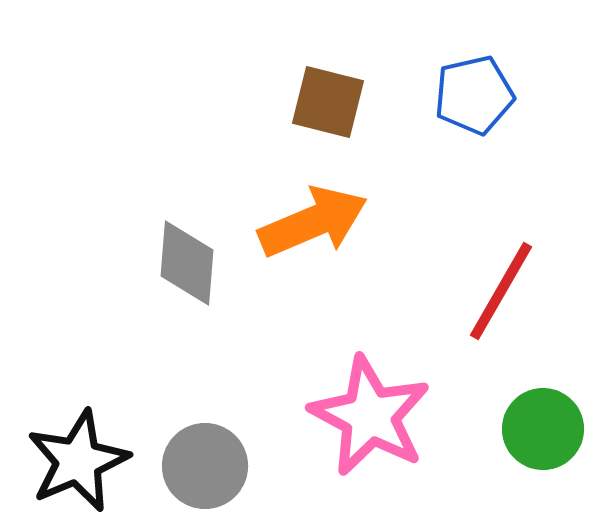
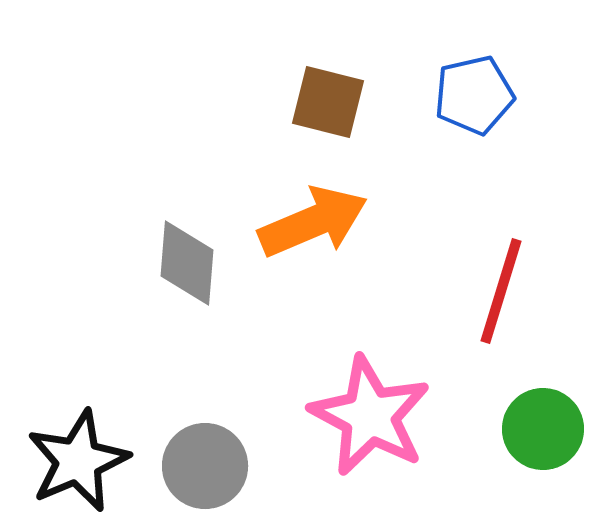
red line: rotated 13 degrees counterclockwise
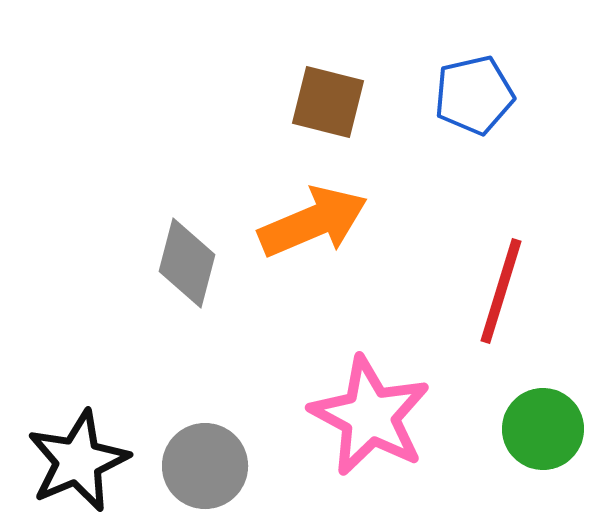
gray diamond: rotated 10 degrees clockwise
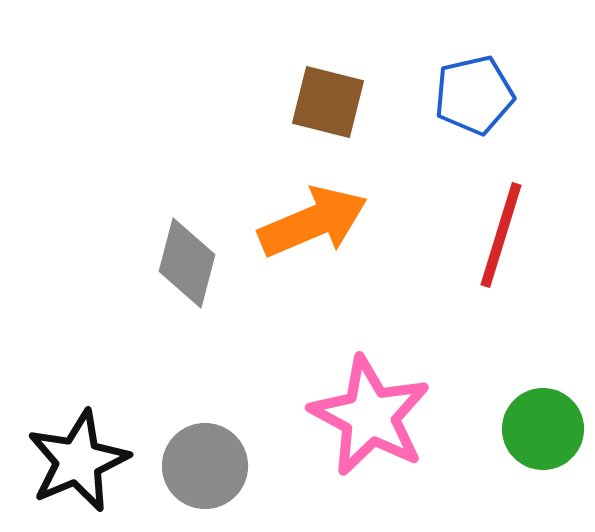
red line: moved 56 px up
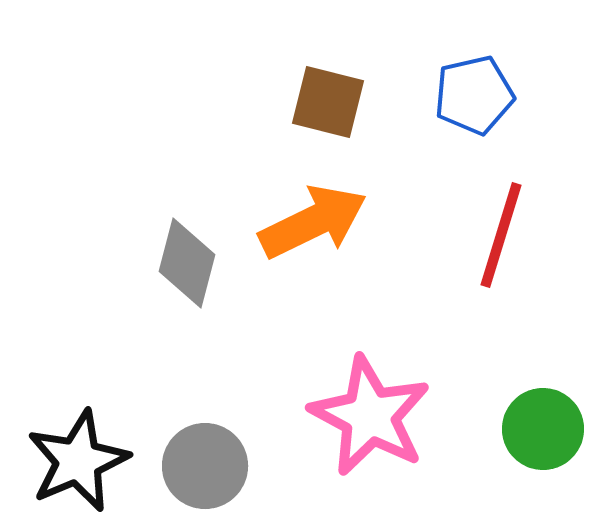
orange arrow: rotated 3 degrees counterclockwise
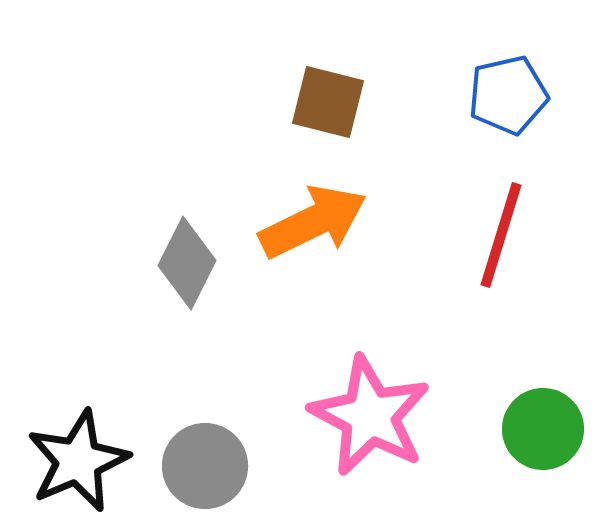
blue pentagon: moved 34 px right
gray diamond: rotated 12 degrees clockwise
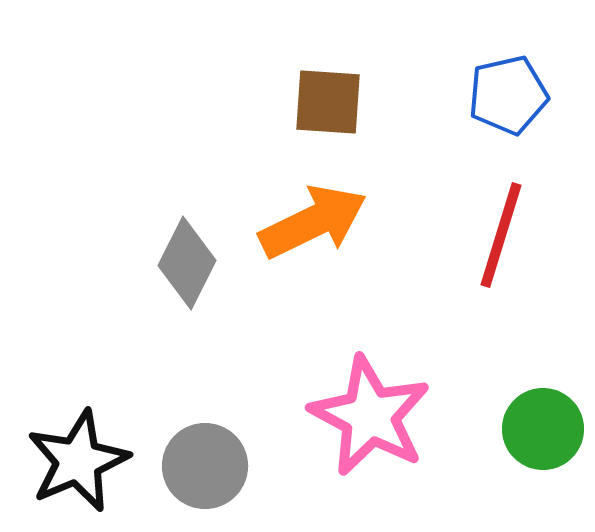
brown square: rotated 10 degrees counterclockwise
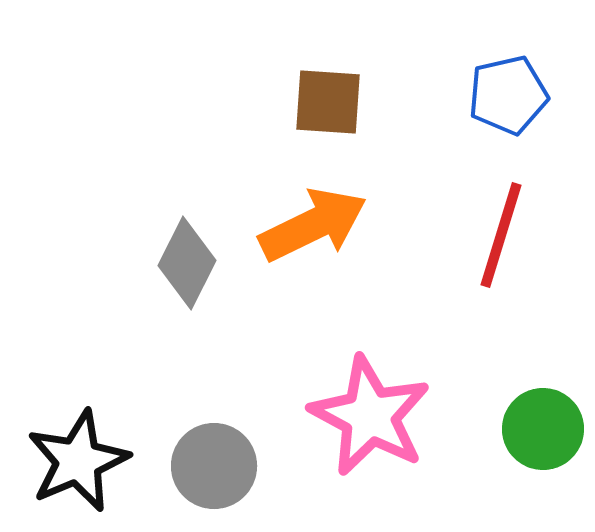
orange arrow: moved 3 px down
gray circle: moved 9 px right
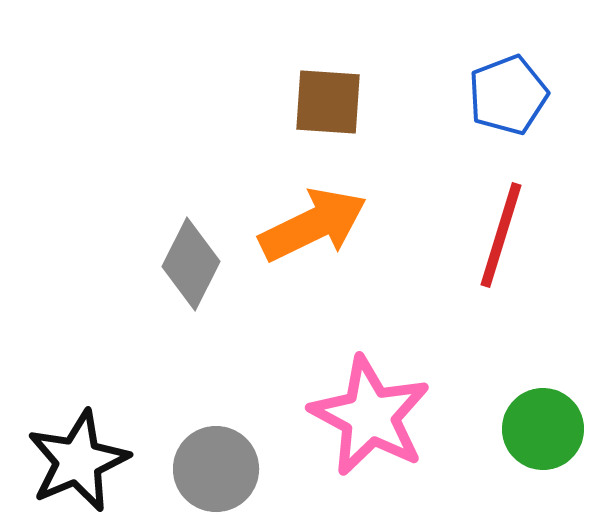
blue pentagon: rotated 8 degrees counterclockwise
gray diamond: moved 4 px right, 1 px down
gray circle: moved 2 px right, 3 px down
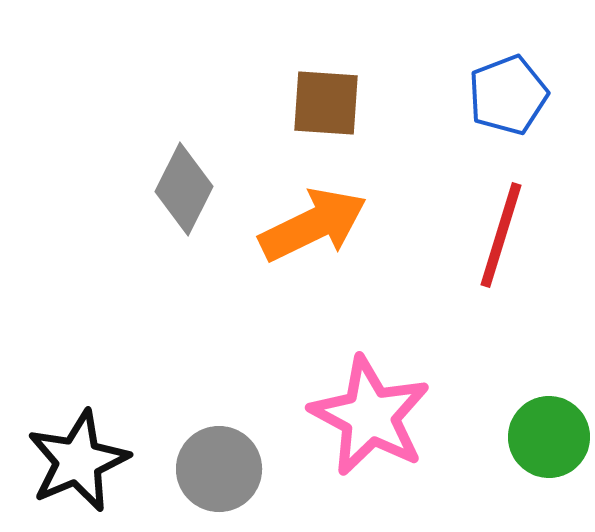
brown square: moved 2 px left, 1 px down
gray diamond: moved 7 px left, 75 px up
green circle: moved 6 px right, 8 px down
gray circle: moved 3 px right
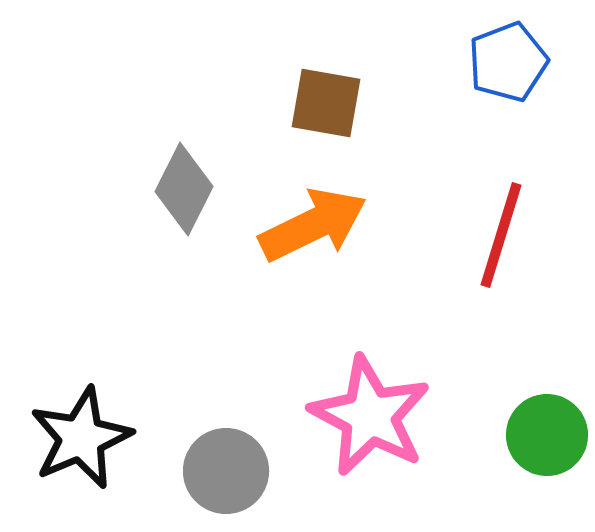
blue pentagon: moved 33 px up
brown square: rotated 6 degrees clockwise
green circle: moved 2 px left, 2 px up
black star: moved 3 px right, 23 px up
gray circle: moved 7 px right, 2 px down
